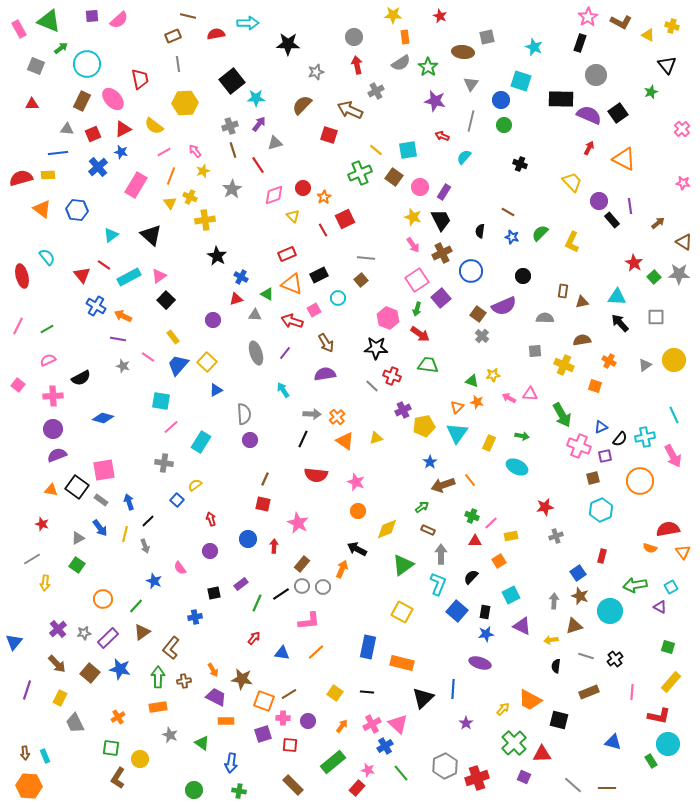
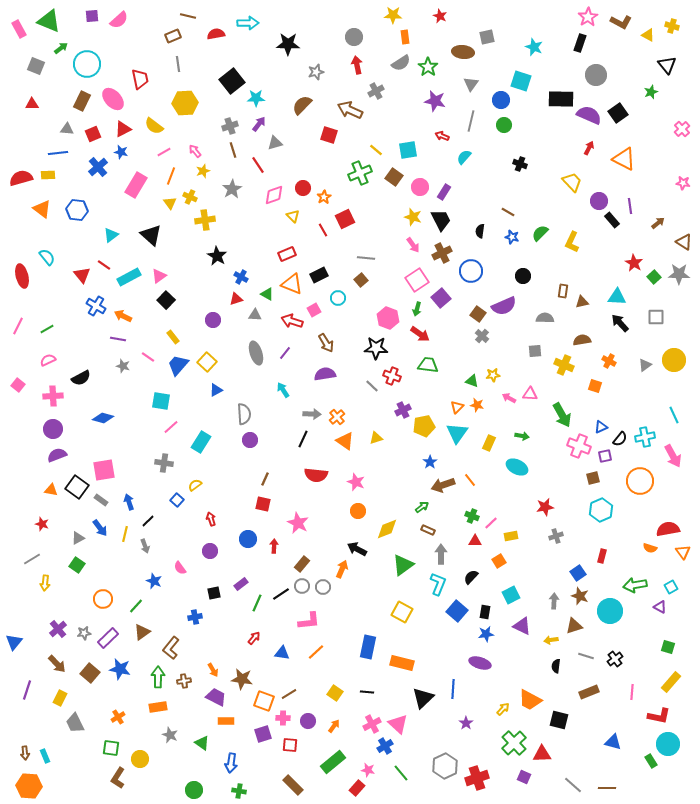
orange star at (477, 402): moved 3 px down
orange arrow at (342, 726): moved 8 px left
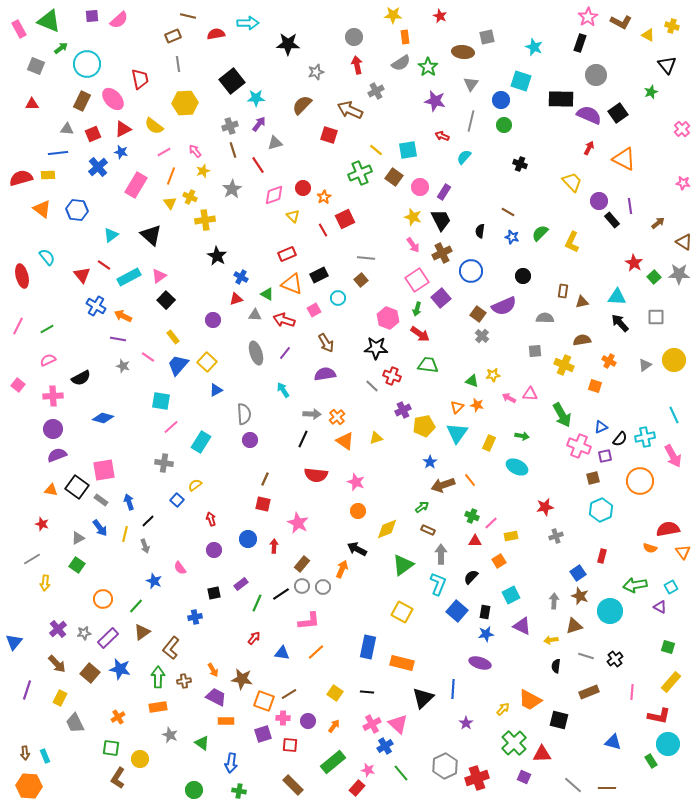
red arrow at (292, 321): moved 8 px left, 1 px up
purple circle at (210, 551): moved 4 px right, 1 px up
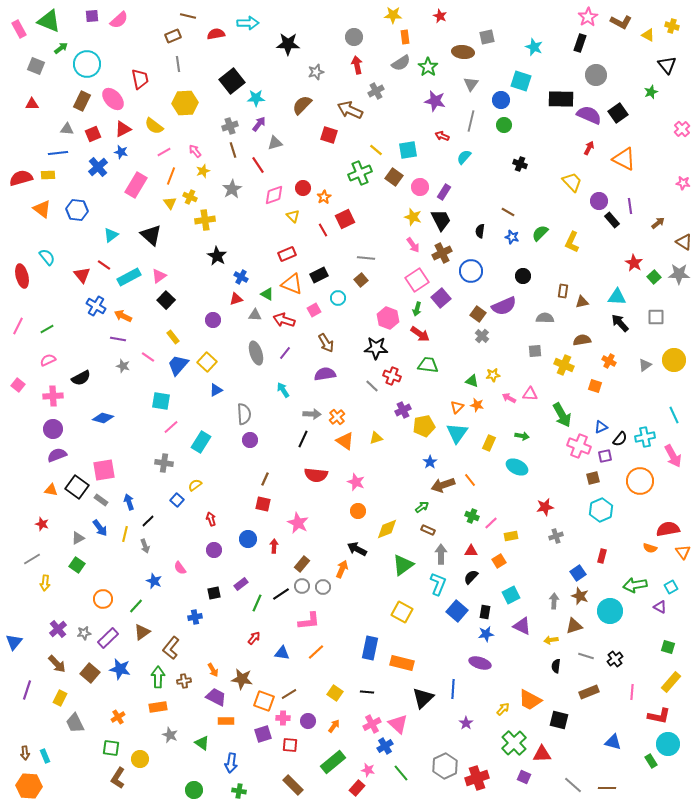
red triangle at (475, 541): moved 4 px left, 10 px down
blue rectangle at (368, 647): moved 2 px right, 1 px down
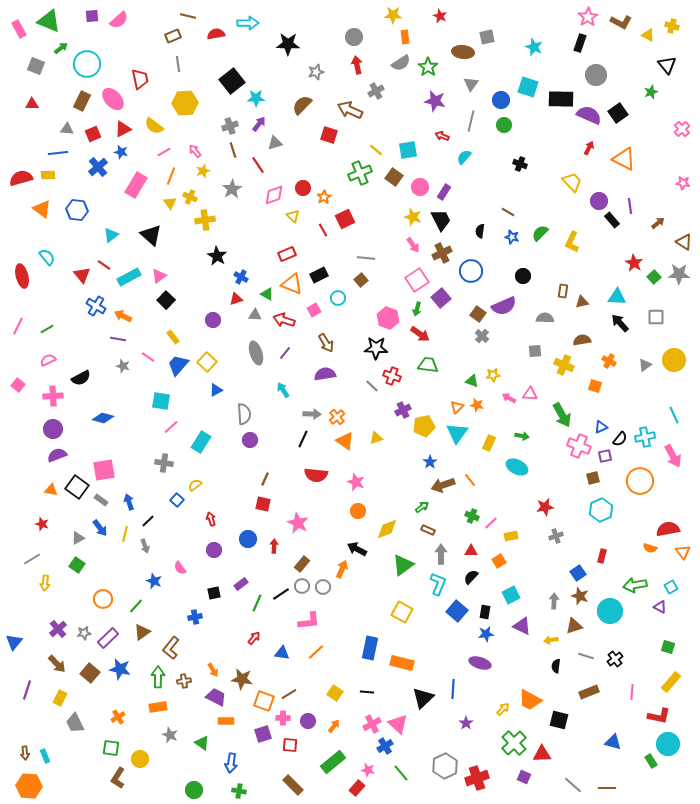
cyan square at (521, 81): moved 7 px right, 6 px down
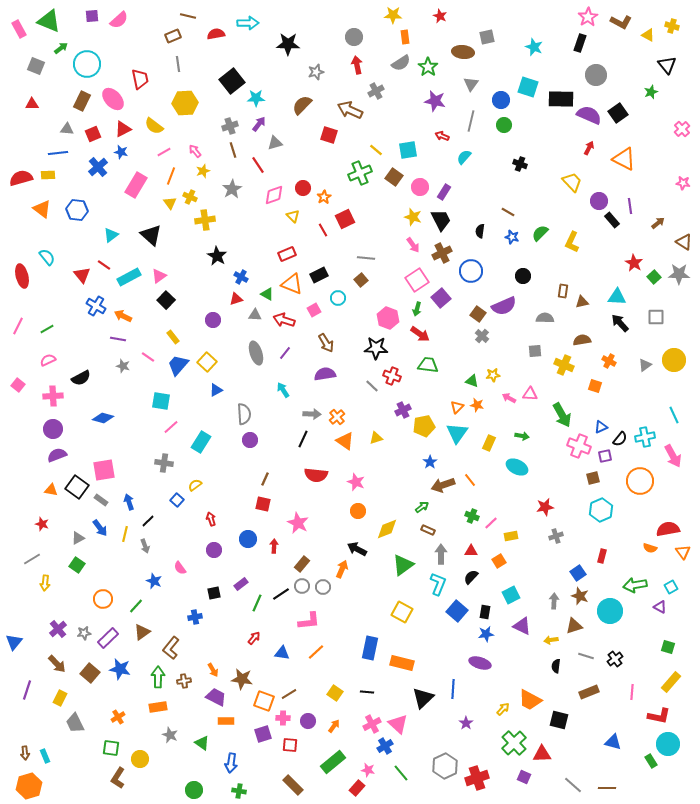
orange hexagon at (29, 786): rotated 20 degrees counterclockwise
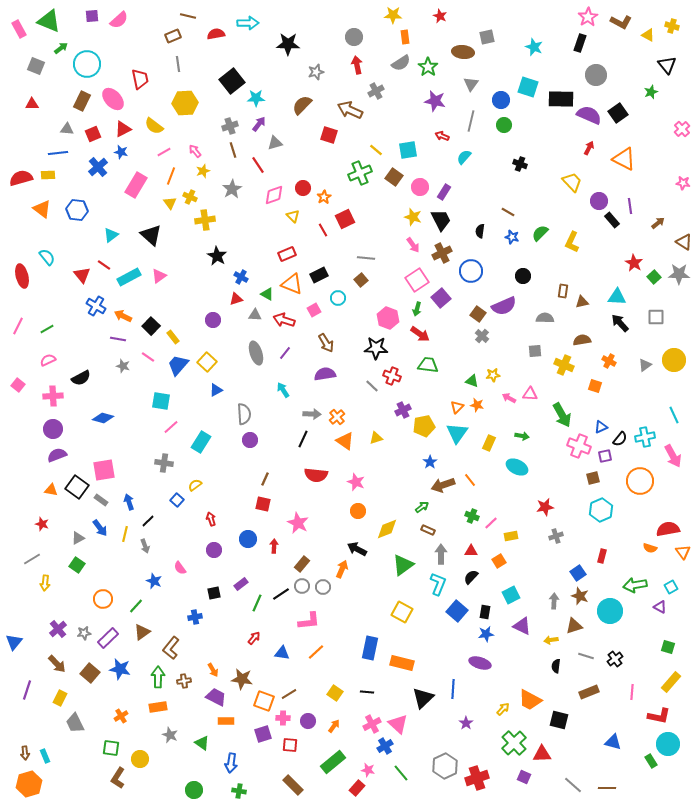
black square at (166, 300): moved 15 px left, 26 px down
orange cross at (118, 717): moved 3 px right, 1 px up
orange hexagon at (29, 786): moved 2 px up
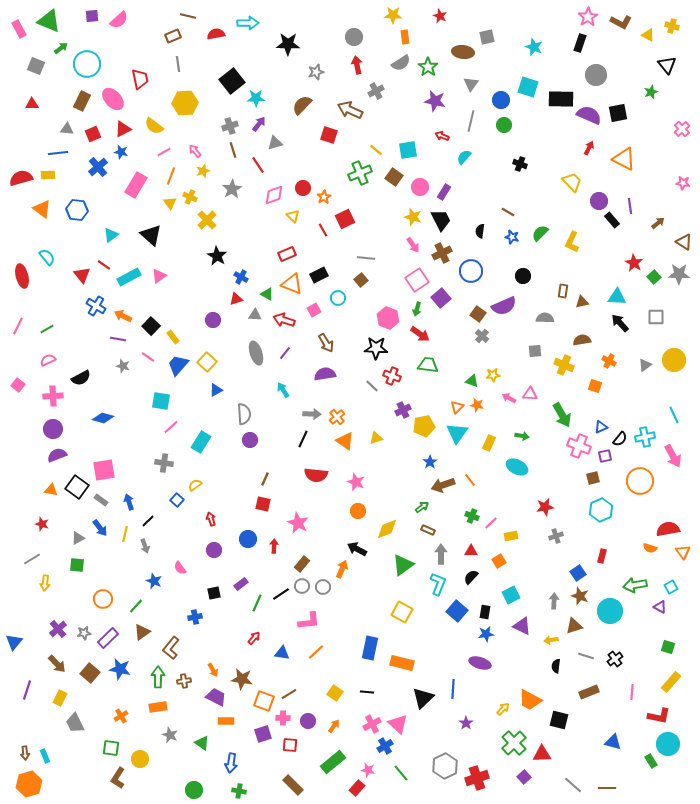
black square at (618, 113): rotated 24 degrees clockwise
yellow cross at (205, 220): moved 2 px right; rotated 36 degrees counterclockwise
green square at (77, 565): rotated 28 degrees counterclockwise
purple square at (524, 777): rotated 24 degrees clockwise
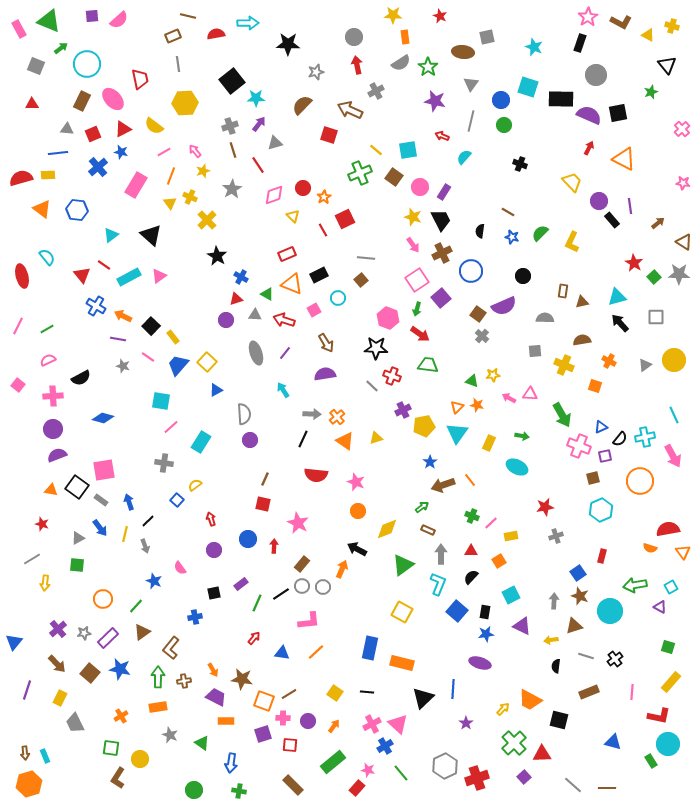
cyan triangle at (617, 297): rotated 18 degrees counterclockwise
purple circle at (213, 320): moved 13 px right
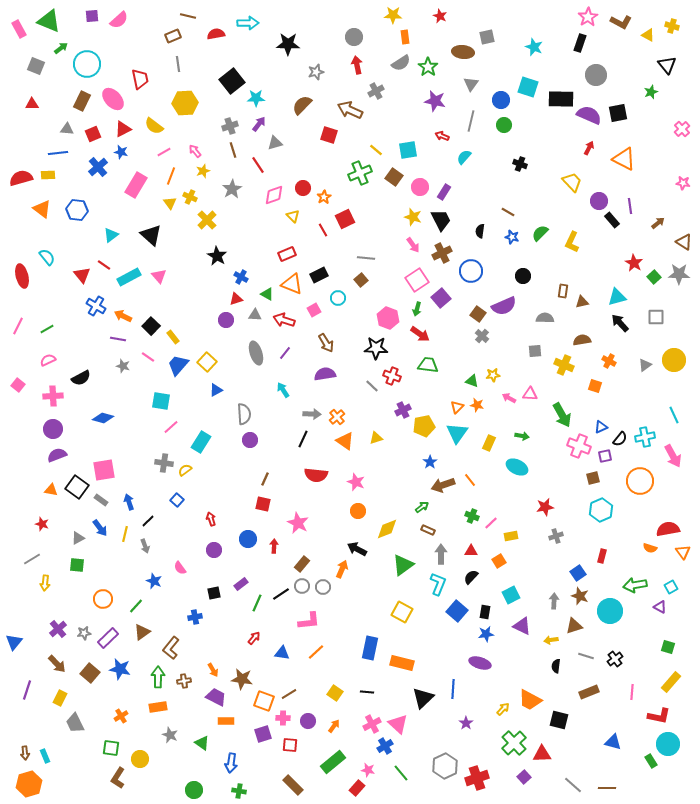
pink triangle at (159, 276): rotated 35 degrees counterclockwise
yellow semicircle at (195, 485): moved 10 px left, 15 px up
